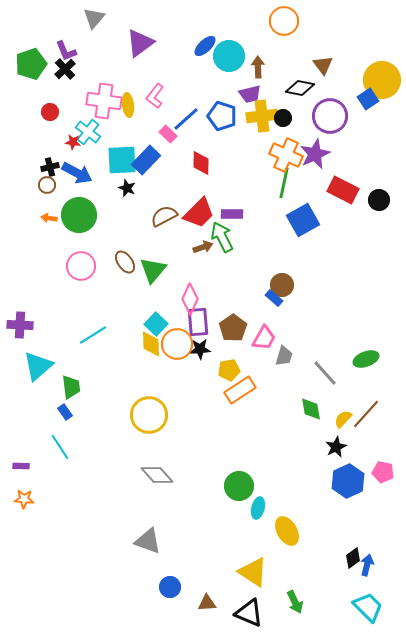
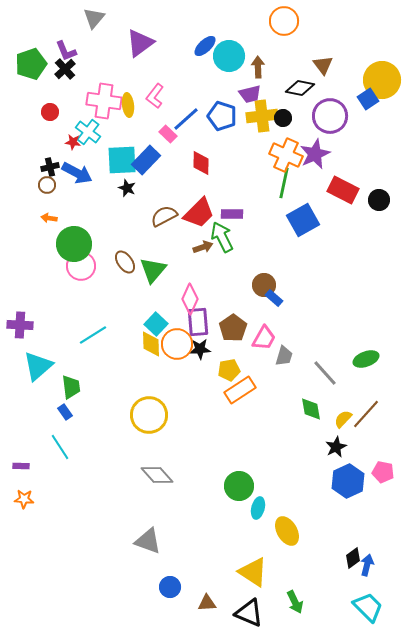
green circle at (79, 215): moved 5 px left, 29 px down
brown circle at (282, 285): moved 18 px left
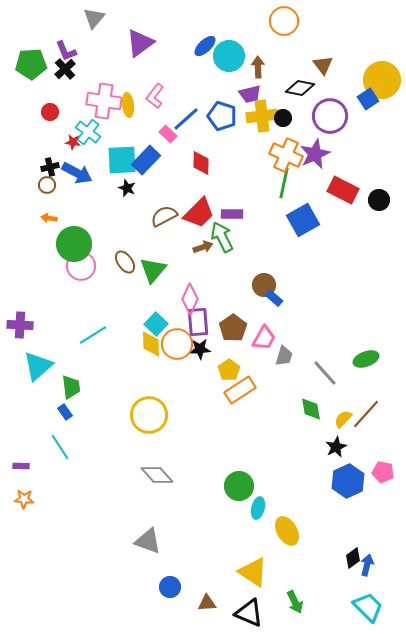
green pentagon at (31, 64): rotated 16 degrees clockwise
yellow pentagon at (229, 370): rotated 25 degrees counterclockwise
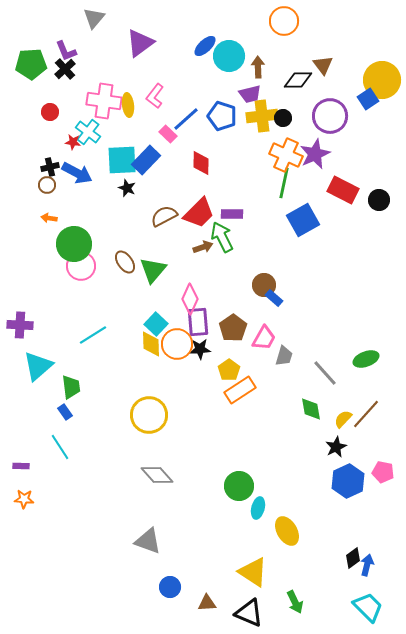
black diamond at (300, 88): moved 2 px left, 8 px up; rotated 12 degrees counterclockwise
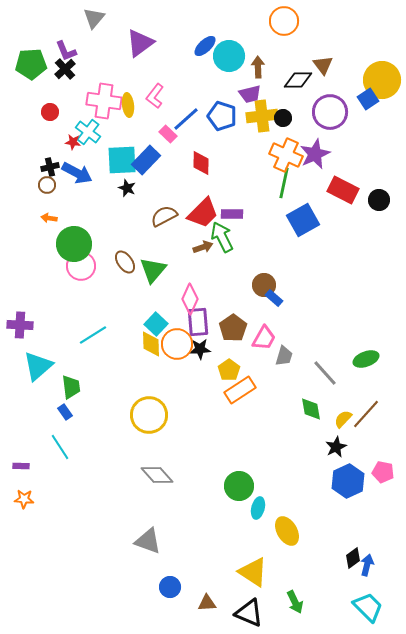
purple circle at (330, 116): moved 4 px up
red trapezoid at (199, 213): moved 4 px right
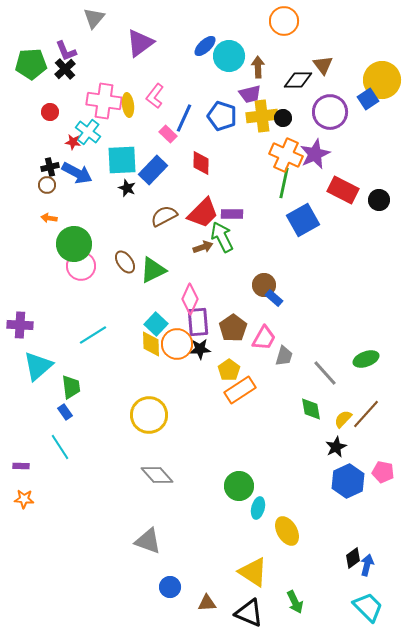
blue line at (186, 119): moved 2 px left, 1 px up; rotated 24 degrees counterclockwise
blue rectangle at (146, 160): moved 7 px right, 10 px down
green triangle at (153, 270): rotated 24 degrees clockwise
